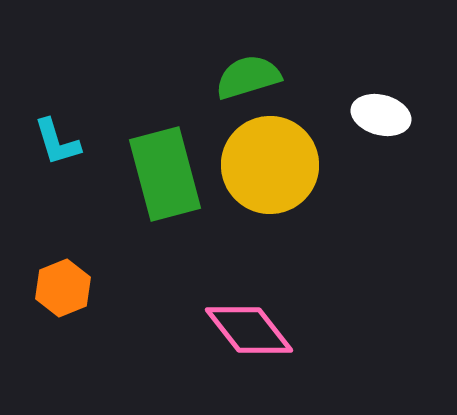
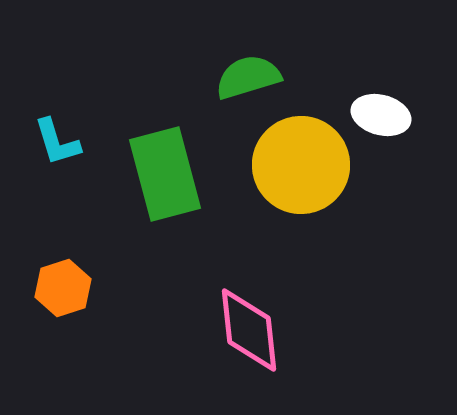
yellow circle: moved 31 px right
orange hexagon: rotated 4 degrees clockwise
pink diamond: rotated 32 degrees clockwise
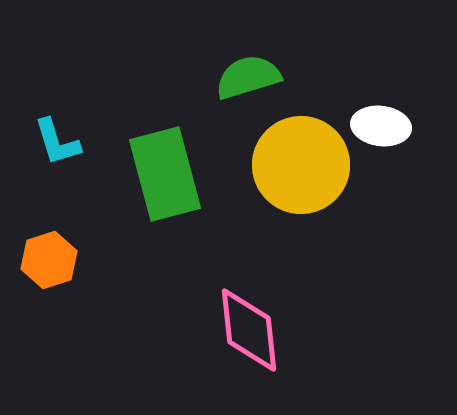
white ellipse: moved 11 px down; rotated 8 degrees counterclockwise
orange hexagon: moved 14 px left, 28 px up
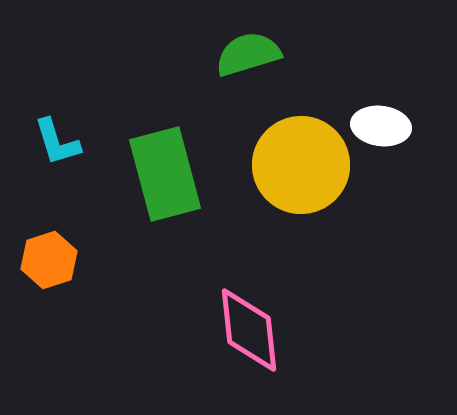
green semicircle: moved 23 px up
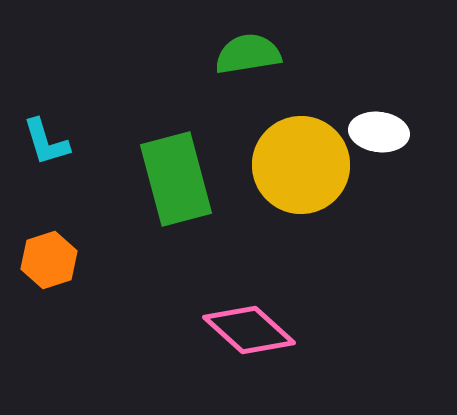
green semicircle: rotated 8 degrees clockwise
white ellipse: moved 2 px left, 6 px down
cyan L-shape: moved 11 px left
green rectangle: moved 11 px right, 5 px down
pink diamond: rotated 42 degrees counterclockwise
